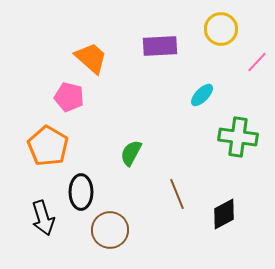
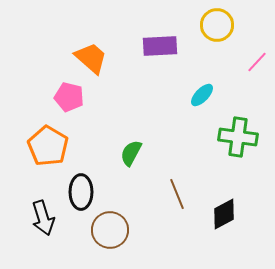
yellow circle: moved 4 px left, 4 px up
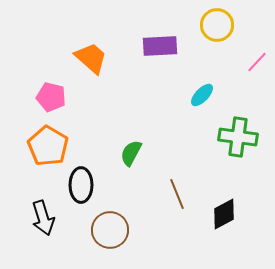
pink pentagon: moved 18 px left
black ellipse: moved 7 px up
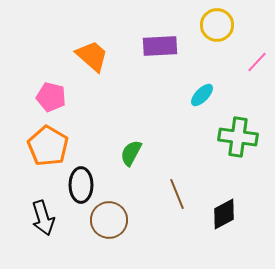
orange trapezoid: moved 1 px right, 2 px up
brown circle: moved 1 px left, 10 px up
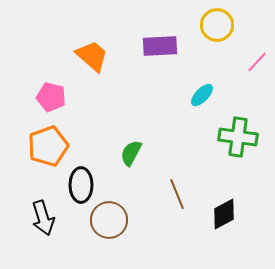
orange pentagon: rotated 21 degrees clockwise
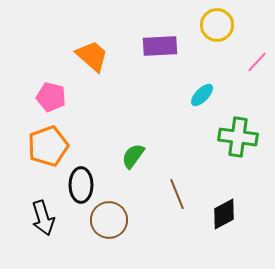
green semicircle: moved 2 px right, 3 px down; rotated 8 degrees clockwise
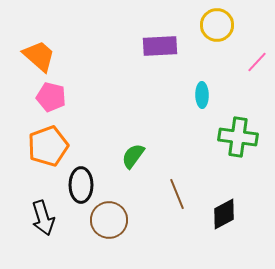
orange trapezoid: moved 53 px left
cyan ellipse: rotated 45 degrees counterclockwise
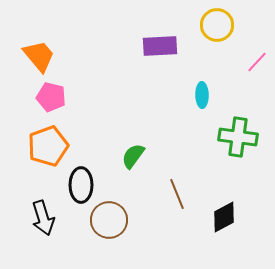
orange trapezoid: rotated 9 degrees clockwise
black diamond: moved 3 px down
